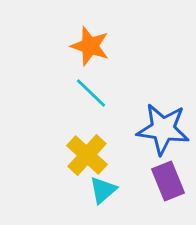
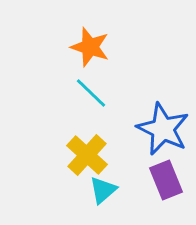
orange star: moved 1 px down
blue star: rotated 18 degrees clockwise
purple rectangle: moved 2 px left, 1 px up
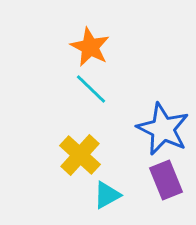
orange star: rotated 9 degrees clockwise
cyan line: moved 4 px up
yellow cross: moved 7 px left
cyan triangle: moved 4 px right, 5 px down; rotated 12 degrees clockwise
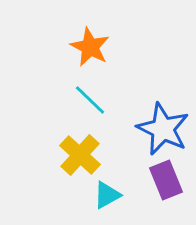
cyan line: moved 1 px left, 11 px down
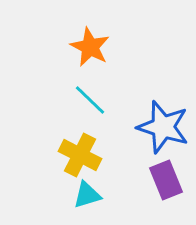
blue star: moved 2 px up; rotated 8 degrees counterclockwise
yellow cross: rotated 15 degrees counterclockwise
cyan triangle: moved 20 px left; rotated 12 degrees clockwise
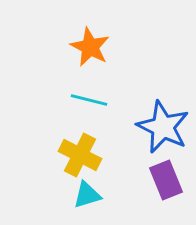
cyan line: moved 1 px left; rotated 30 degrees counterclockwise
blue star: rotated 8 degrees clockwise
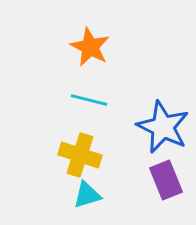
yellow cross: rotated 9 degrees counterclockwise
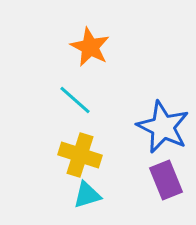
cyan line: moved 14 px left; rotated 27 degrees clockwise
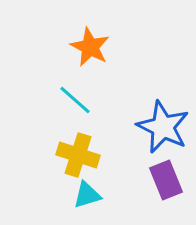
yellow cross: moved 2 px left
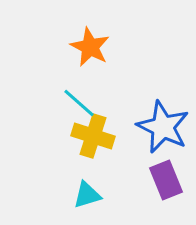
cyan line: moved 4 px right, 3 px down
yellow cross: moved 15 px right, 19 px up
